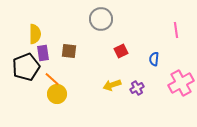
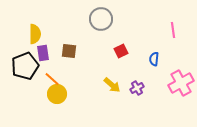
pink line: moved 3 px left
black pentagon: moved 1 px left, 1 px up
yellow arrow: rotated 120 degrees counterclockwise
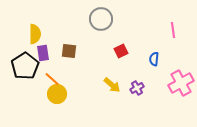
black pentagon: rotated 12 degrees counterclockwise
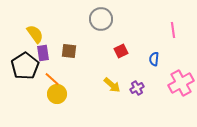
yellow semicircle: rotated 36 degrees counterclockwise
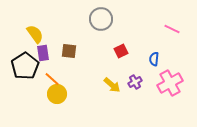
pink line: moved 1 px left, 1 px up; rotated 56 degrees counterclockwise
pink cross: moved 11 px left
purple cross: moved 2 px left, 6 px up
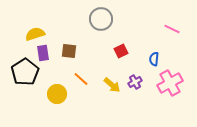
yellow semicircle: rotated 72 degrees counterclockwise
black pentagon: moved 6 px down
orange line: moved 29 px right
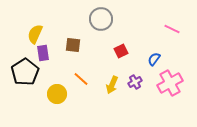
yellow semicircle: rotated 48 degrees counterclockwise
brown square: moved 4 px right, 6 px up
blue semicircle: rotated 32 degrees clockwise
yellow arrow: rotated 72 degrees clockwise
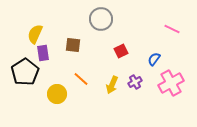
pink cross: moved 1 px right
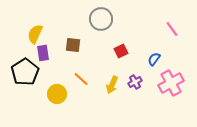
pink line: rotated 28 degrees clockwise
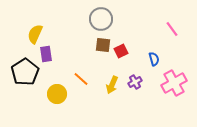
brown square: moved 30 px right
purple rectangle: moved 3 px right, 1 px down
blue semicircle: rotated 128 degrees clockwise
pink cross: moved 3 px right
